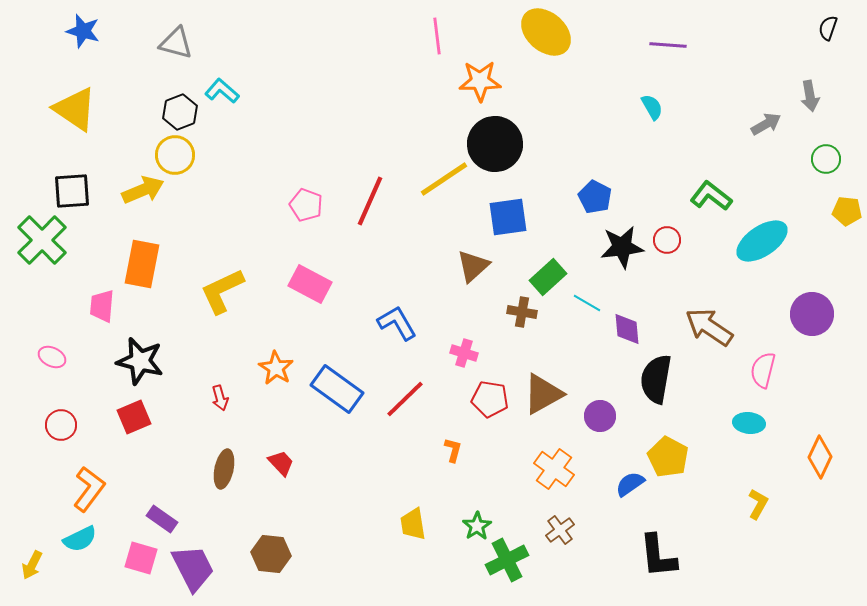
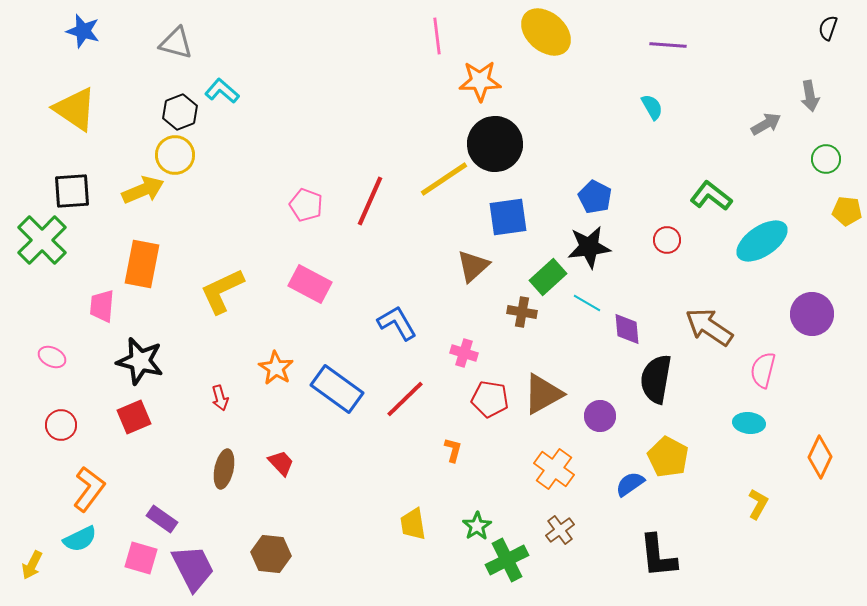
black star at (622, 247): moved 33 px left
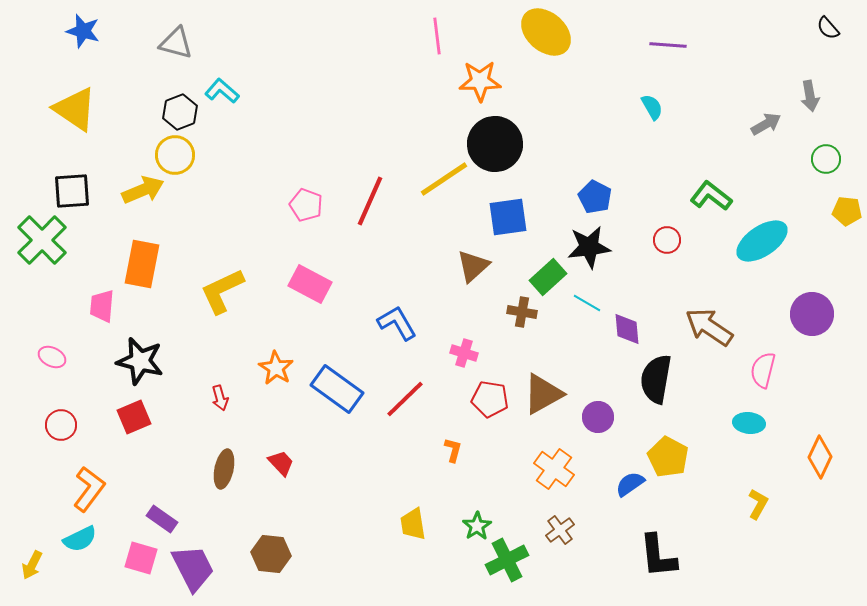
black semicircle at (828, 28): rotated 60 degrees counterclockwise
purple circle at (600, 416): moved 2 px left, 1 px down
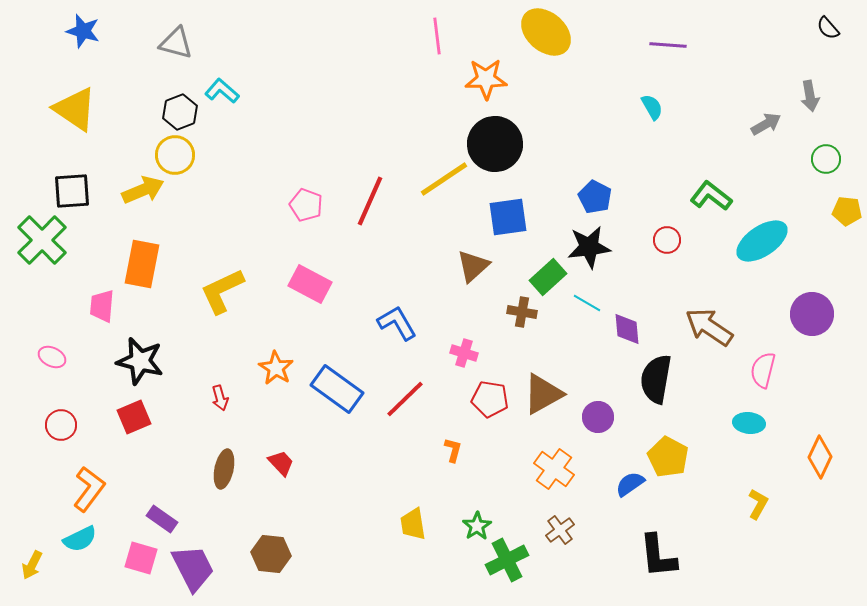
orange star at (480, 81): moved 6 px right, 2 px up
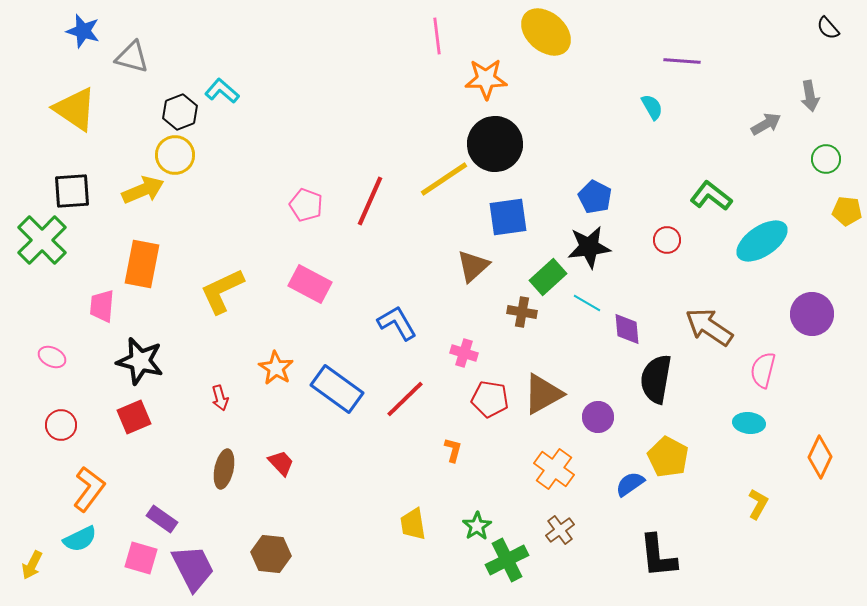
gray triangle at (176, 43): moved 44 px left, 14 px down
purple line at (668, 45): moved 14 px right, 16 px down
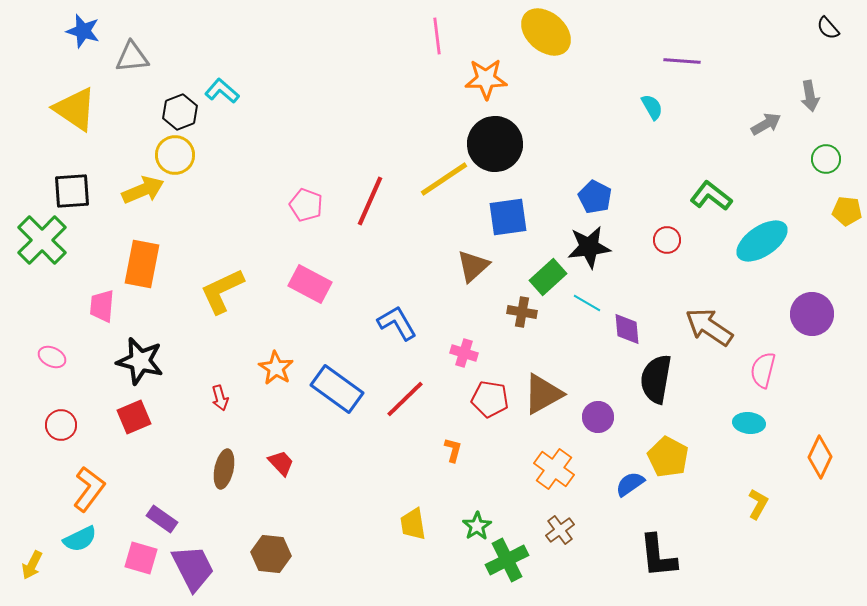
gray triangle at (132, 57): rotated 21 degrees counterclockwise
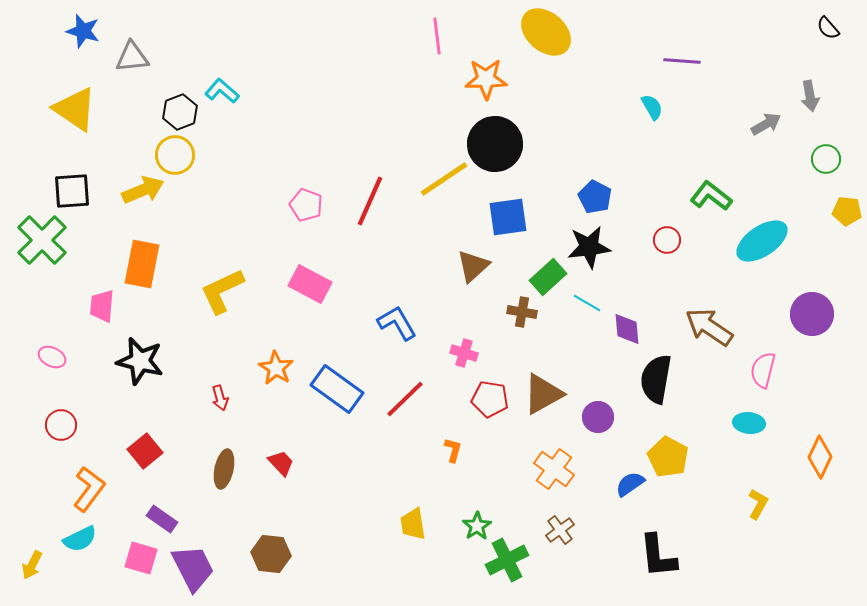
red square at (134, 417): moved 11 px right, 34 px down; rotated 16 degrees counterclockwise
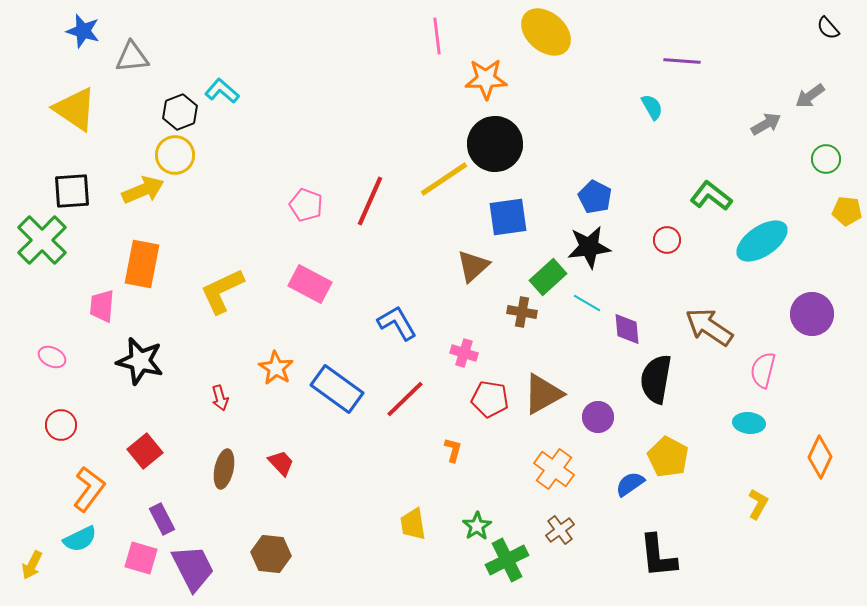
gray arrow at (810, 96): rotated 64 degrees clockwise
purple rectangle at (162, 519): rotated 28 degrees clockwise
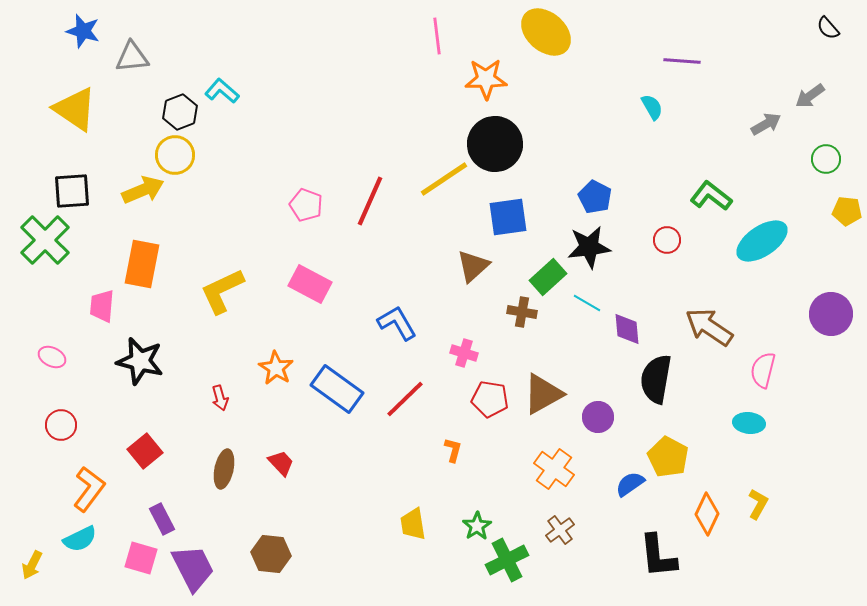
green cross at (42, 240): moved 3 px right
purple circle at (812, 314): moved 19 px right
orange diamond at (820, 457): moved 113 px left, 57 px down
